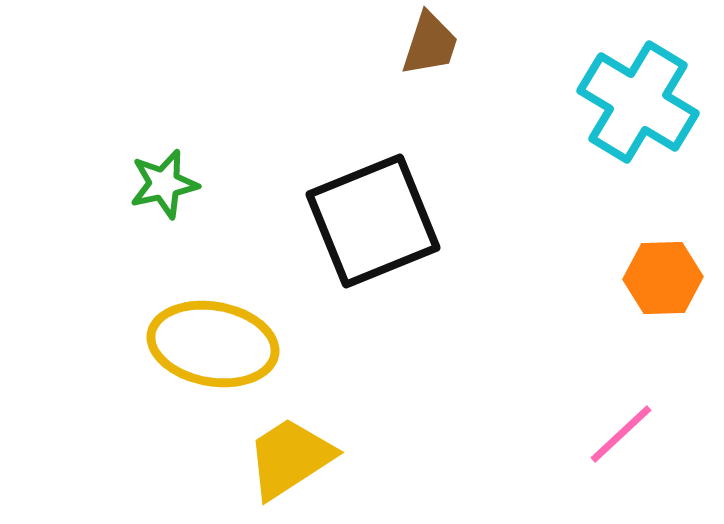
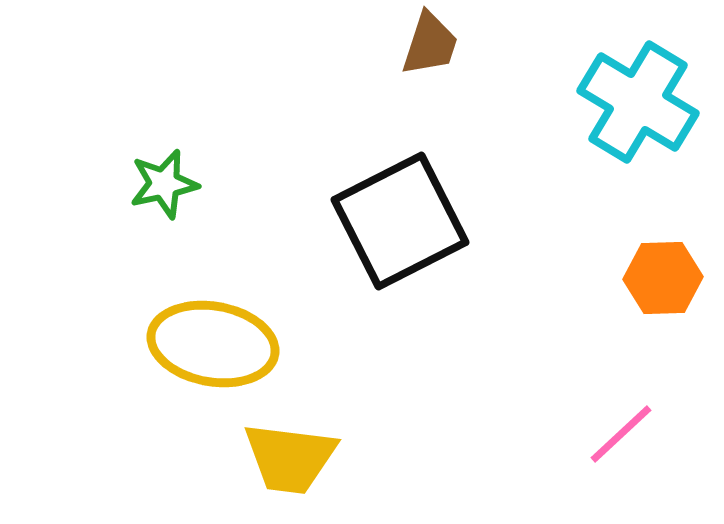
black square: moved 27 px right; rotated 5 degrees counterclockwise
yellow trapezoid: rotated 140 degrees counterclockwise
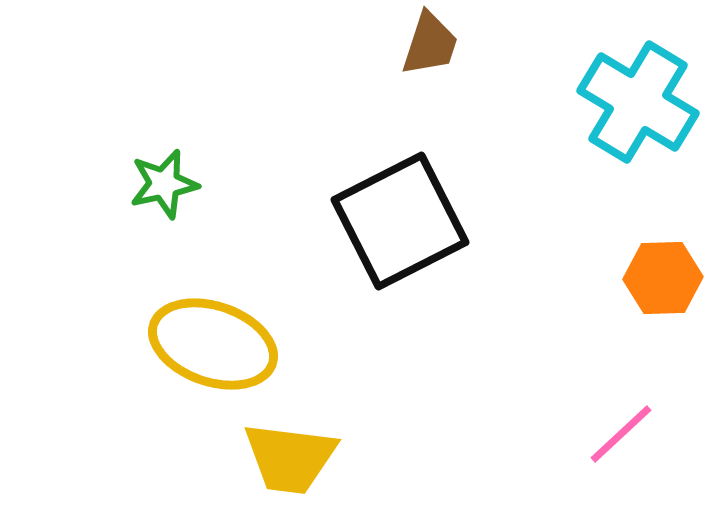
yellow ellipse: rotated 9 degrees clockwise
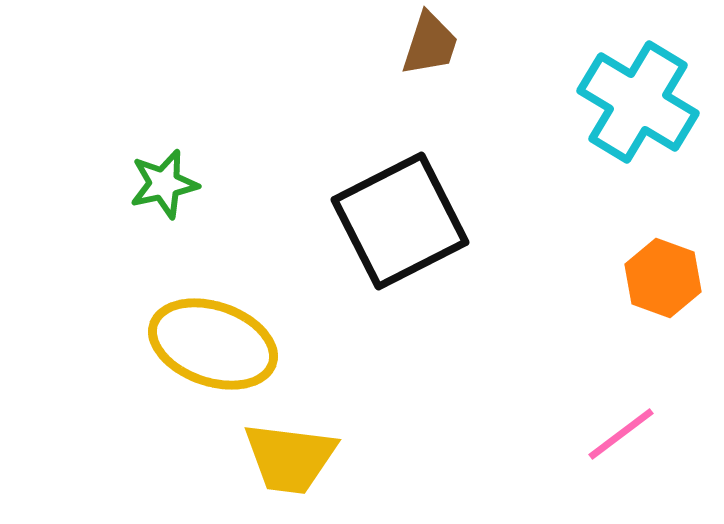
orange hexagon: rotated 22 degrees clockwise
pink line: rotated 6 degrees clockwise
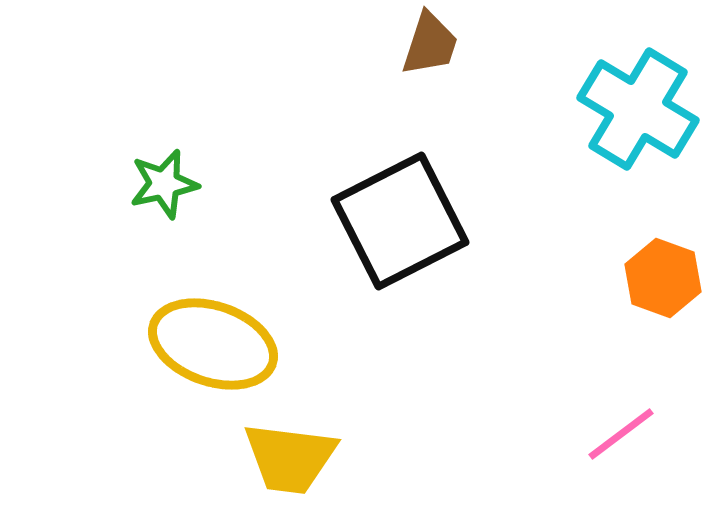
cyan cross: moved 7 px down
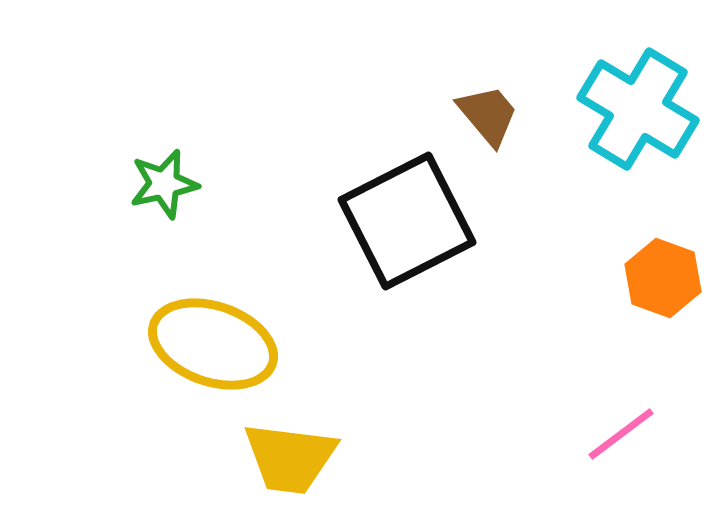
brown trapezoid: moved 58 px right, 71 px down; rotated 58 degrees counterclockwise
black square: moved 7 px right
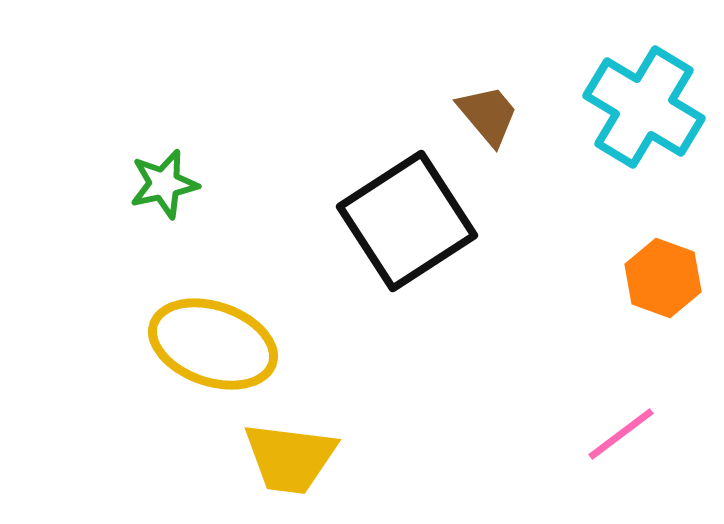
cyan cross: moved 6 px right, 2 px up
black square: rotated 6 degrees counterclockwise
